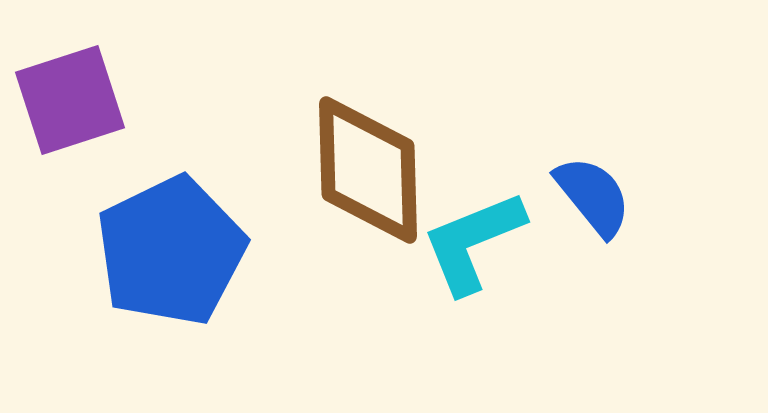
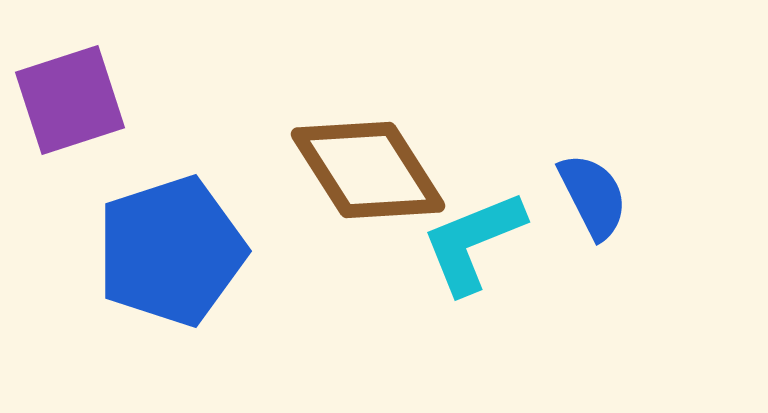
brown diamond: rotated 31 degrees counterclockwise
blue semicircle: rotated 12 degrees clockwise
blue pentagon: rotated 8 degrees clockwise
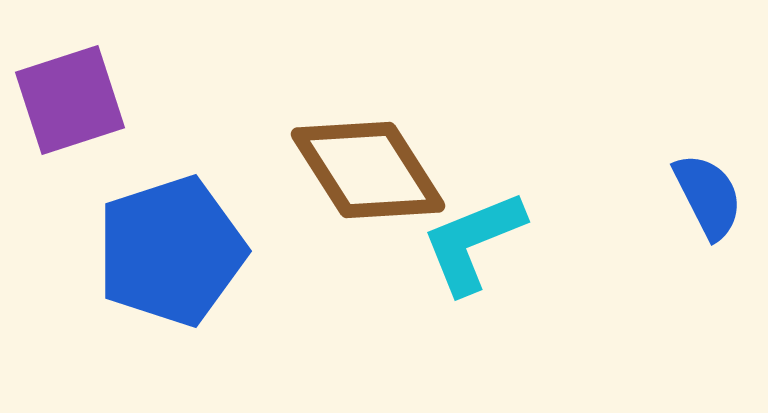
blue semicircle: moved 115 px right
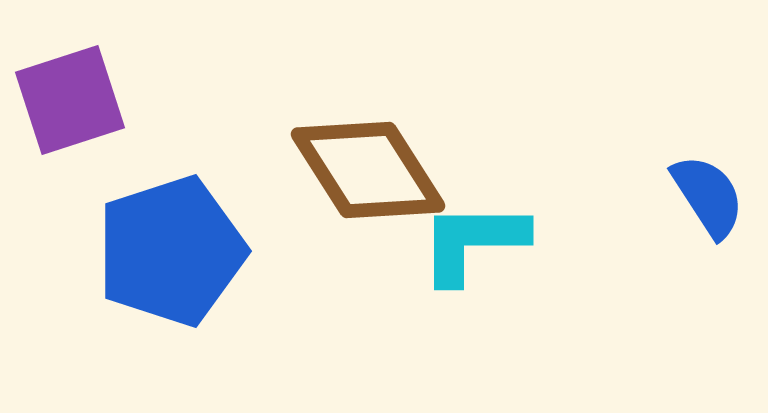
blue semicircle: rotated 6 degrees counterclockwise
cyan L-shape: rotated 22 degrees clockwise
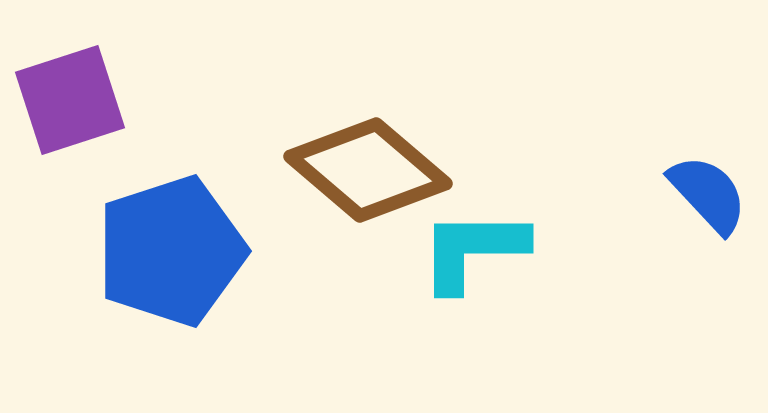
brown diamond: rotated 17 degrees counterclockwise
blue semicircle: moved 2 px up; rotated 10 degrees counterclockwise
cyan L-shape: moved 8 px down
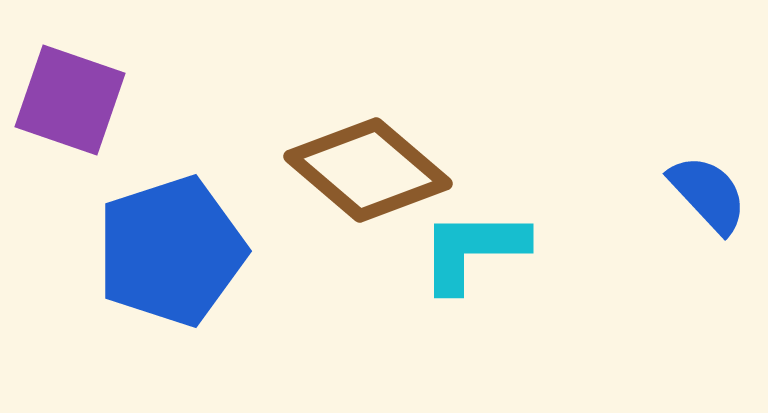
purple square: rotated 37 degrees clockwise
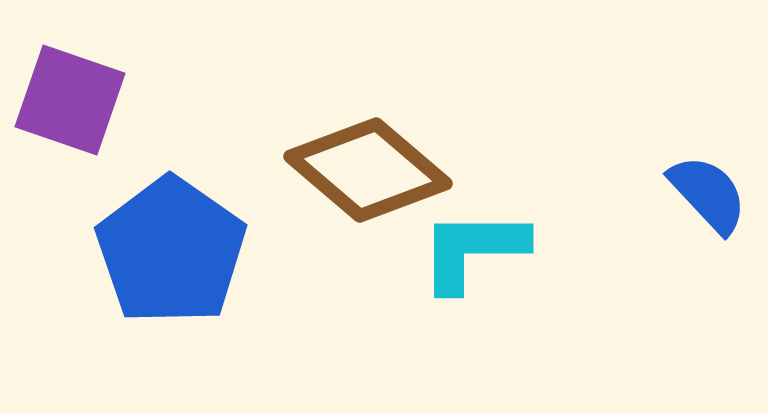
blue pentagon: rotated 19 degrees counterclockwise
